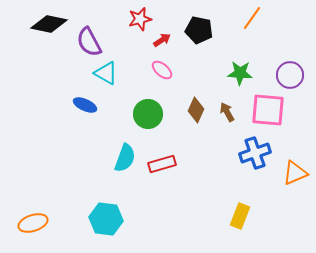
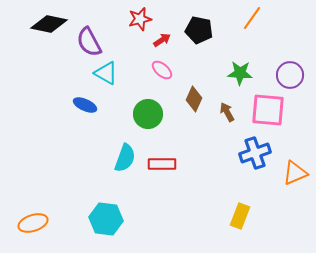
brown diamond: moved 2 px left, 11 px up
red rectangle: rotated 16 degrees clockwise
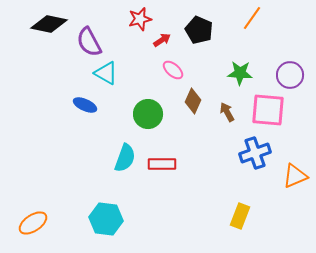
black pentagon: rotated 12 degrees clockwise
pink ellipse: moved 11 px right
brown diamond: moved 1 px left, 2 px down
orange triangle: moved 3 px down
orange ellipse: rotated 16 degrees counterclockwise
